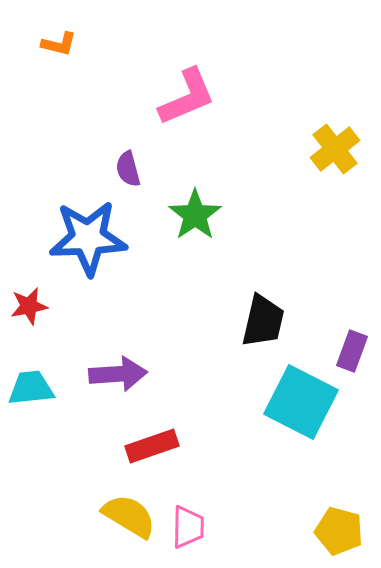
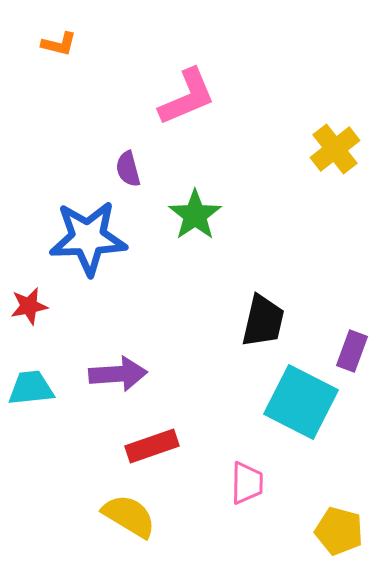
pink trapezoid: moved 59 px right, 44 px up
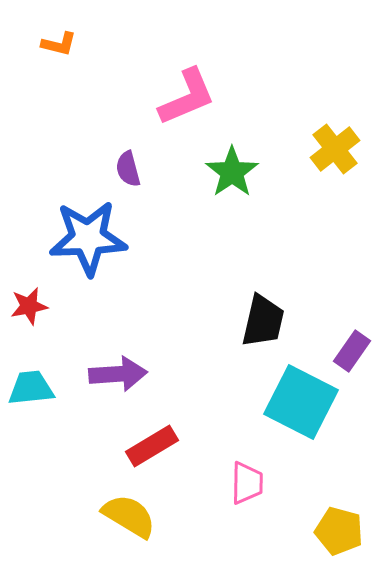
green star: moved 37 px right, 43 px up
purple rectangle: rotated 15 degrees clockwise
red rectangle: rotated 12 degrees counterclockwise
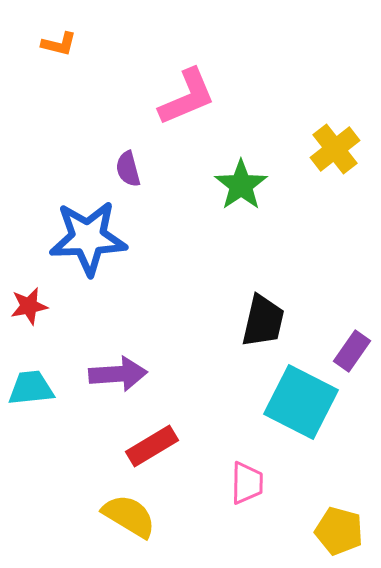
green star: moved 9 px right, 13 px down
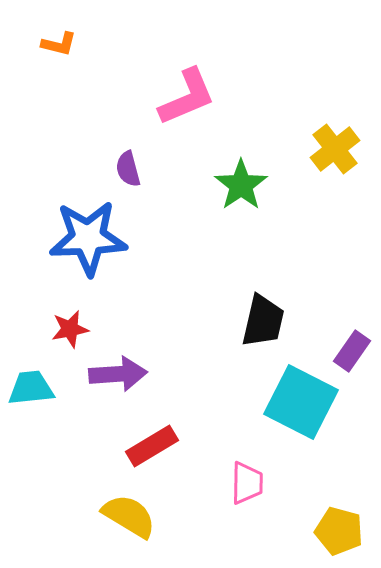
red star: moved 41 px right, 23 px down
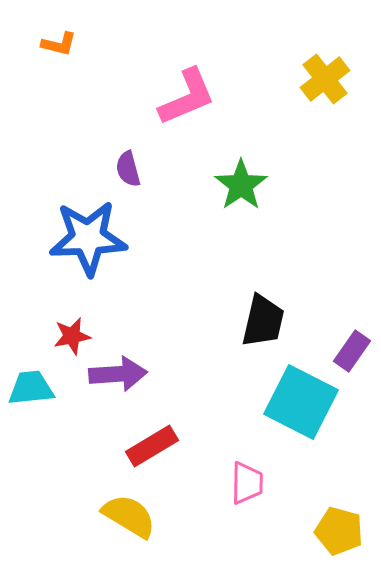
yellow cross: moved 10 px left, 70 px up
red star: moved 2 px right, 7 px down
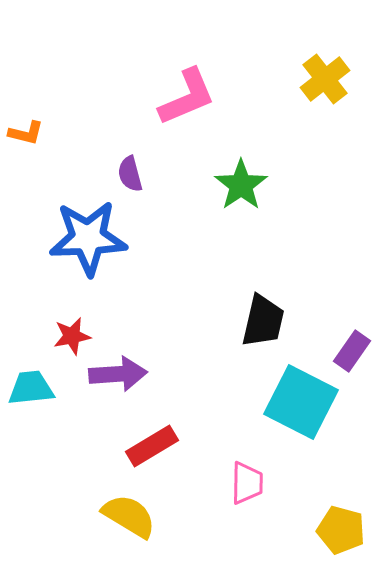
orange L-shape: moved 33 px left, 89 px down
purple semicircle: moved 2 px right, 5 px down
yellow pentagon: moved 2 px right, 1 px up
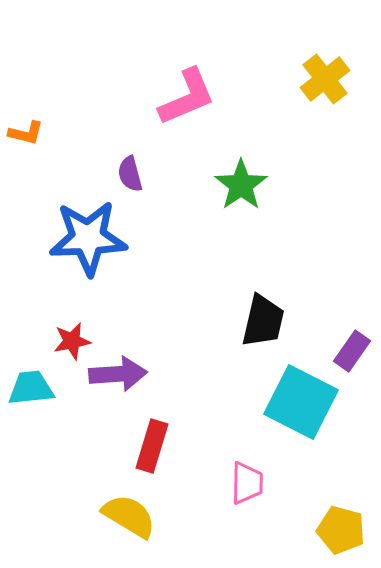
red star: moved 5 px down
red rectangle: rotated 42 degrees counterclockwise
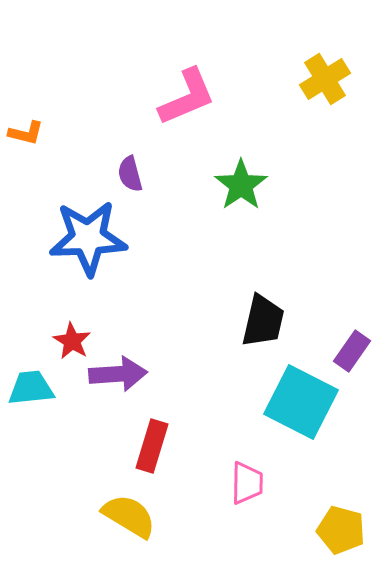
yellow cross: rotated 6 degrees clockwise
red star: rotated 30 degrees counterclockwise
